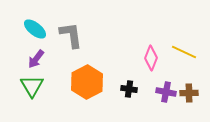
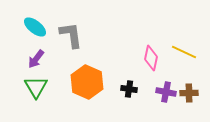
cyan ellipse: moved 2 px up
pink diamond: rotated 10 degrees counterclockwise
orange hexagon: rotated 8 degrees counterclockwise
green triangle: moved 4 px right, 1 px down
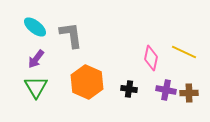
purple cross: moved 2 px up
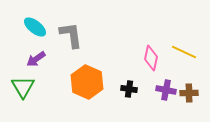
purple arrow: rotated 18 degrees clockwise
green triangle: moved 13 px left
